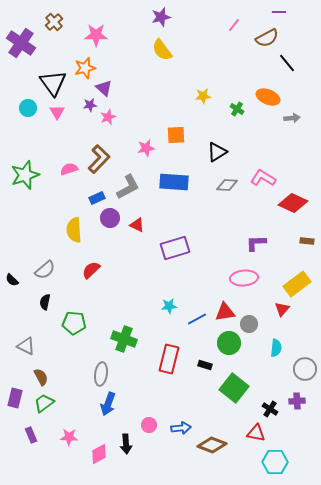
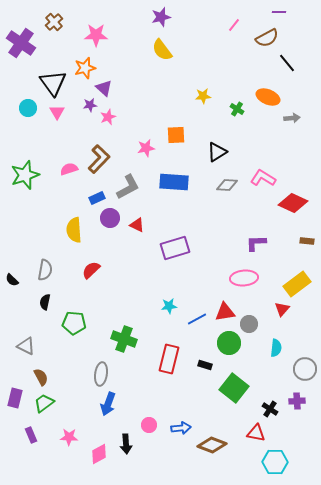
gray semicircle at (45, 270): rotated 40 degrees counterclockwise
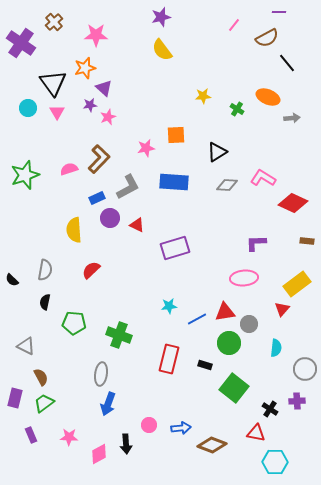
green cross at (124, 339): moved 5 px left, 4 px up
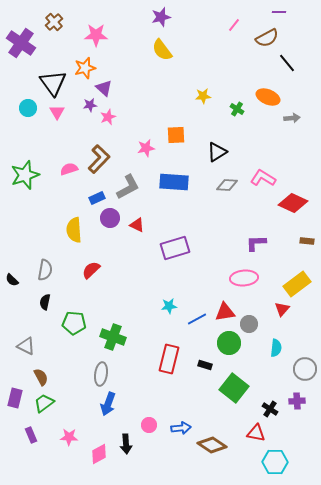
green cross at (119, 335): moved 6 px left, 2 px down
brown diamond at (212, 445): rotated 12 degrees clockwise
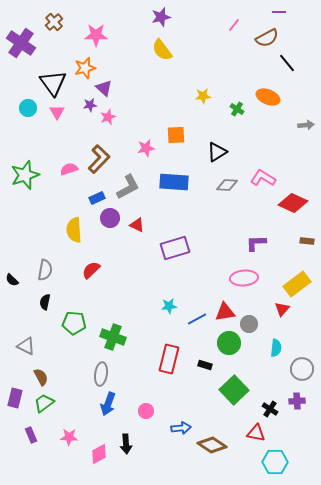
gray arrow at (292, 118): moved 14 px right, 7 px down
gray circle at (305, 369): moved 3 px left
green square at (234, 388): moved 2 px down; rotated 8 degrees clockwise
pink circle at (149, 425): moved 3 px left, 14 px up
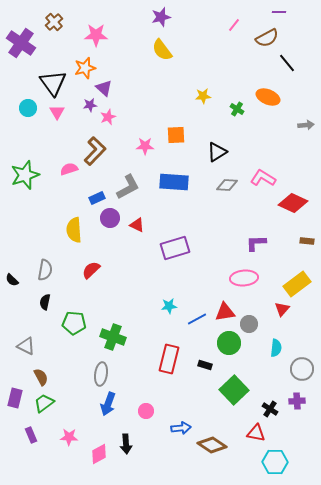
pink star at (146, 148): moved 1 px left, 2 px up; rotated 12 degrees clockwise
brown L-shape at (99, 159): moved 4 px left, 8 px up
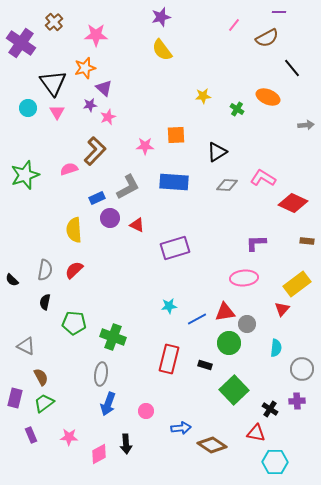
black line at (287, 63): moved 5 px right, 5 px down
red semicircle at (91, 270): moved 17 px left
gray circle at (249, 324): moved 2 px left
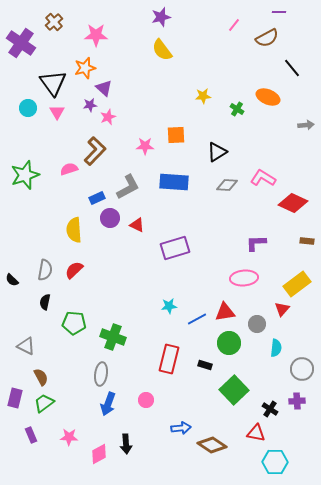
gray circle at (247, 324): moved 10 px right
pink circle at (146, 411): moved 11 px up
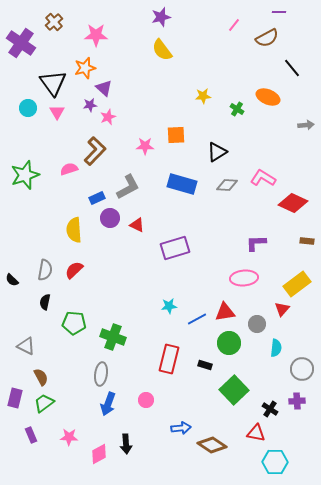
blue rectangle at (174, 182): moved 8 px right, 2 px down; rotated 12 degrees clockwise
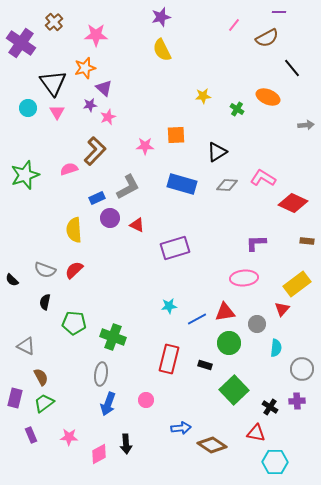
yellow semicircle at (162, 50): rotated 10 degrees clockwise
gray semicircle at (45, 270): rotated 100 degrees clockwise
black cross at (270, 409): moved 2 px up
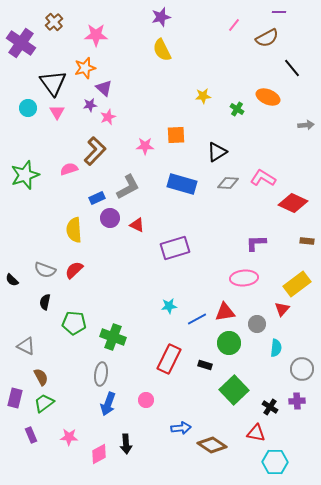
gray diamond at (227, 185): moved 1 px right, 2 px up
red rectangle at (169, 359): rotated 12 degrees clockwise
